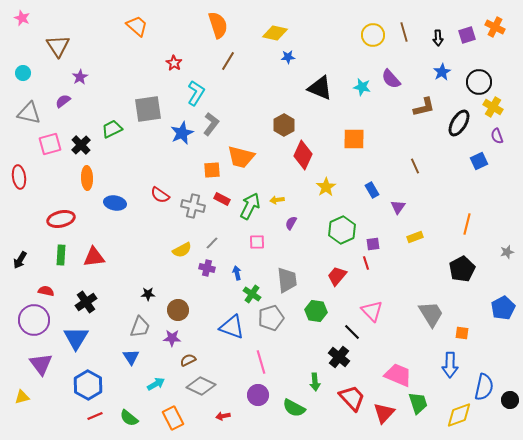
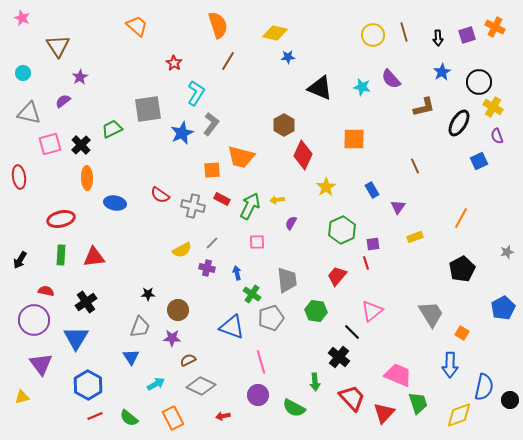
orange line at (467, 224): moved 6 px left, 6 px up; rotated 15 degrees clockwise
pink triangle at (372, 311): rotated 35 degrees clockwise
orange square at (462, 333): rotated 24 degrees clockwise
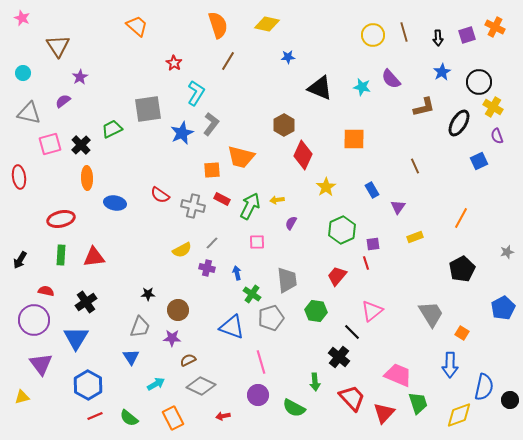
yellow diamond at (275, 33): moved 8 px left, 9 px up
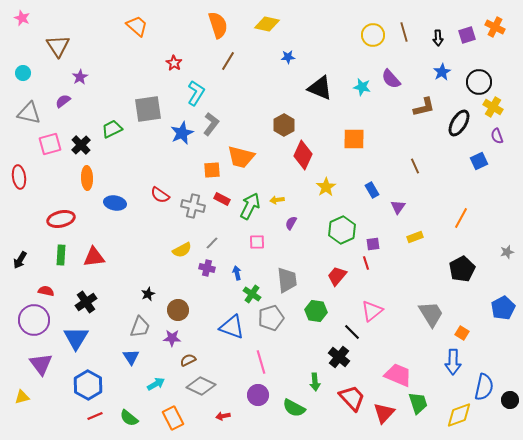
black star at (148, 294): rotated 24 degrees counterclockwise
blue arrow at (450, 365): moved 3 px right, 3 px up
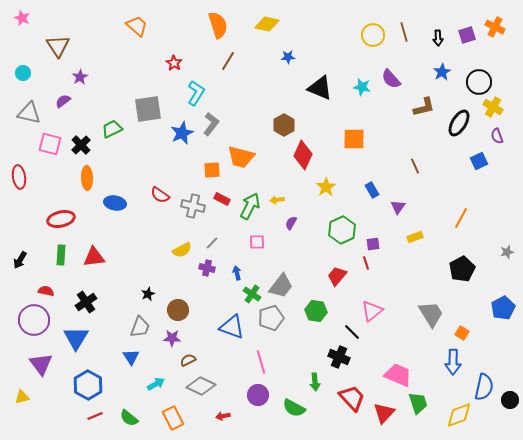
pink square at (50, 144): rotated 30 degrees clockwise
gray trapezoid at (287, 280): moved 6 px left, 6 px down; rotated 44 degrees clockwise
black cross at (339, 357): rotated 15 degrees counterclockwise
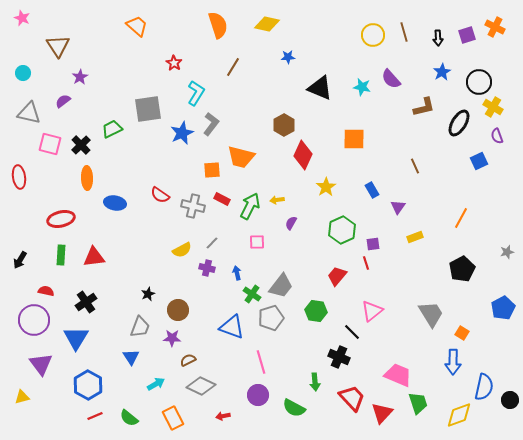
brown line at (228, 61): moved 5 px right, 6 px down
red triangle at (384, 413): moved 2 px left
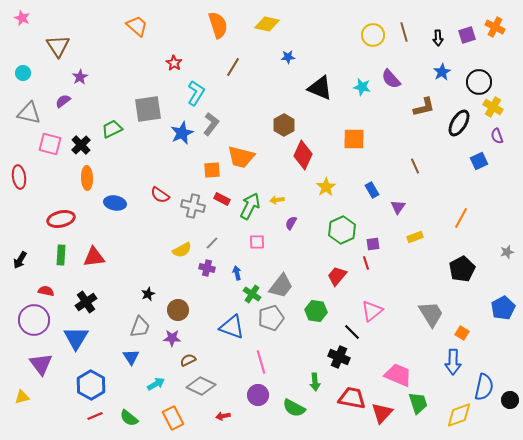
blue hexagon at (88, 385): moved 3 px right
red trapezoid at (352, 398): rotated 36 degrees counterclockwise
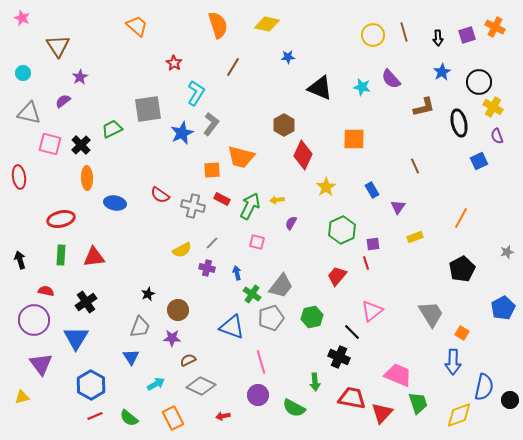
black ellipse at (459, 123): rotated 44 degrees counterclockwise
pink square at (257, 242): rotated 14 degrees clockwise
black arrow at (20, 260): rotated 132 degrees clockwise
green hexagon at (316, 311): moved 4 px left, 6 px down; rotated 20 degrees counterclockwise
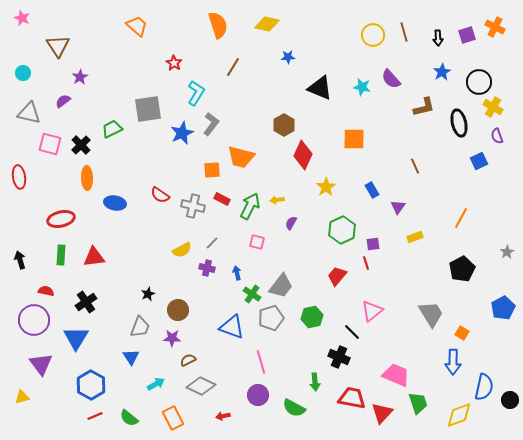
gray star at (507, 252): rotated 16 degrees counterclockwise
pink trapezoid at (398, 375): moved 2 px left
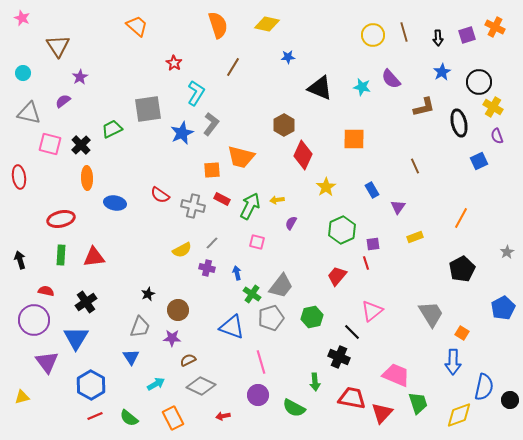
purple triangle at (41, 364): moved 6 px right, 2 px up
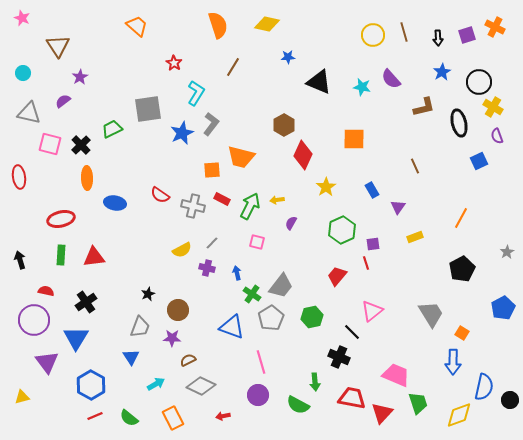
black triangle at (320, 88): moved 1 px left, 6 px up
gray pentagon at (271, 318): rotated 15 degrees counterclockwise
green semicircle at (294, 408): moved 4 px right, 3 px up
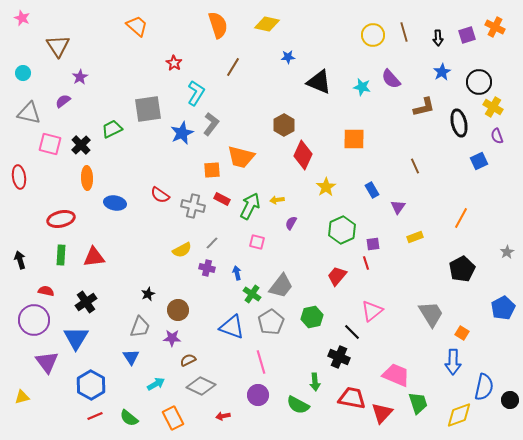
gray pentagon at (271, 318): moved 4 px down
